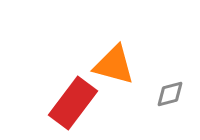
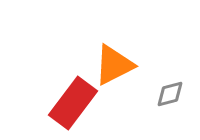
orange triangle: rotated 42 degrees counterclockwise
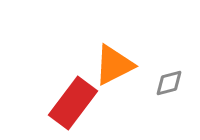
gray diamond: moved 1 px left, 11 px up
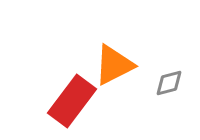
red rectangle: moved 1 px left, 2 px up
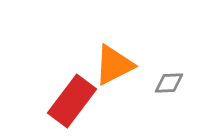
gray diamond: rotated 12 degrees clockwise
